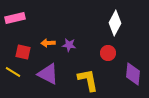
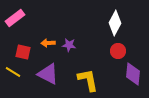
pink rectangle: rotated 24 degrees counterclockwise
red circle: moved 10 px right, 2 px up
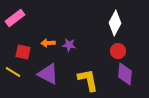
purple diamond: moved 8 px left
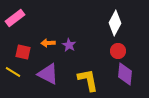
purple star: rotated 24 degrees clockwise
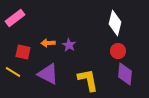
white diamond: rotated 15 degrees counterclockwise
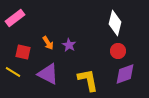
orange arrow: rotated 120 degrees counterclockwise
purple diamond: rotated 65 degrees clockwise
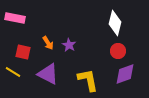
pink rectangle: rotated 48 degrees clockwise
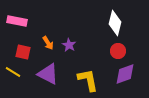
pink rectangle: moved 2 px right, 3 px down
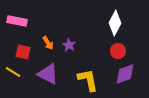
white diamond: rotated 15 degrees clockwise
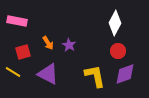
red square: rotated 28 degrees counterclockwise
yellow L-shape: moved 7 px right, 4 px up
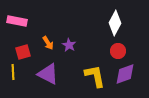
yellow line: rotated 56 degrees clockwise
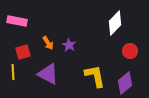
white diamond: rotated 15 degrees clockwise
red circle: moved 12 px right
purple diamond: moved 9 px down; rotated 20 degrees counterclockwise
